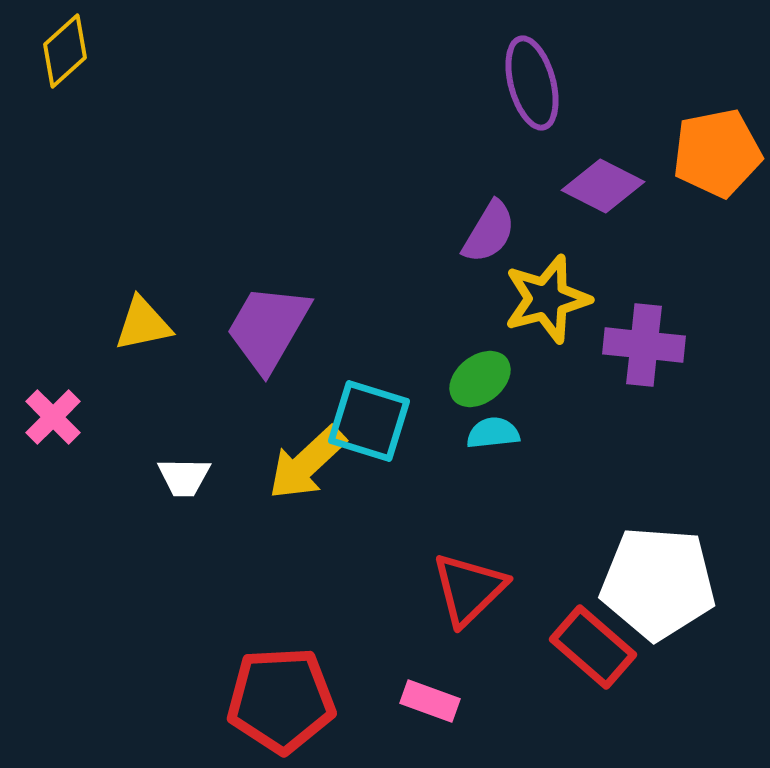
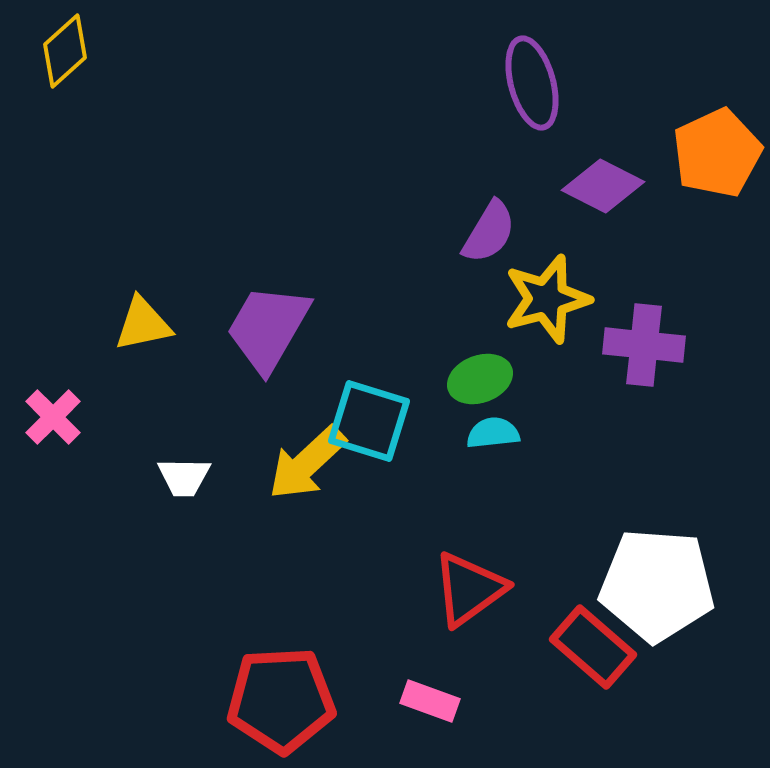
orange pentagon: rotated 14 degrees counterclockwise
green ellipse: rotated 18 degrees clockwise
white pentagon: moved 1 px left, 2 px down
red triangle: rotated 8 degrees clockwise
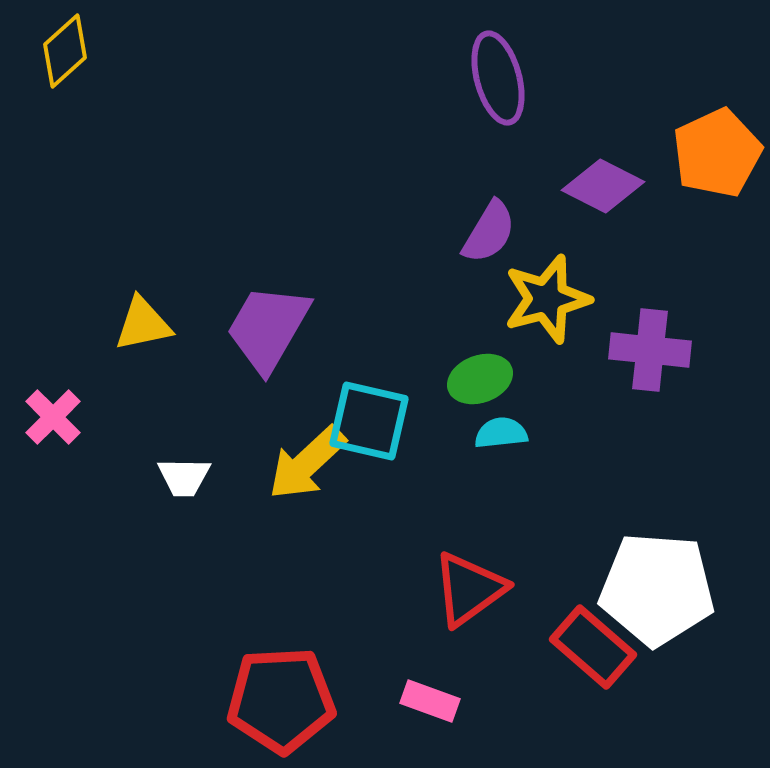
purple ellipse: moved 34 px left, 5 px up
purple cross: moved 6 px right, 5 px down
cyan square: rotated 4 degrees counterclockwise
cyan semicircle: moved 8 px right
white pentagon: moved 4 px down
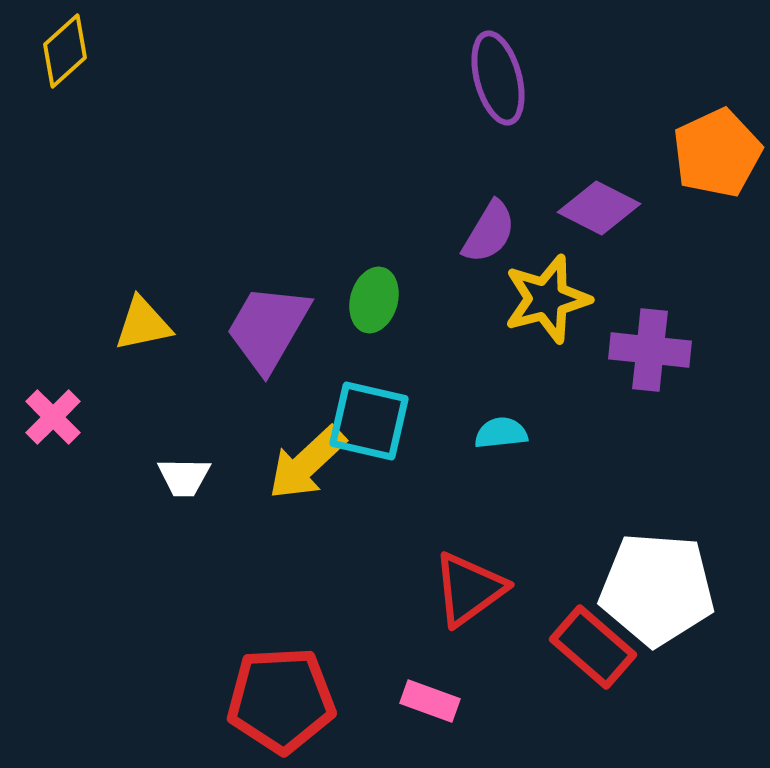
purple diamond: moved 4 px left, 22 px down
green ellipse: moved 106 px left, 79 px up; rotated 54 degrees counterclockwise
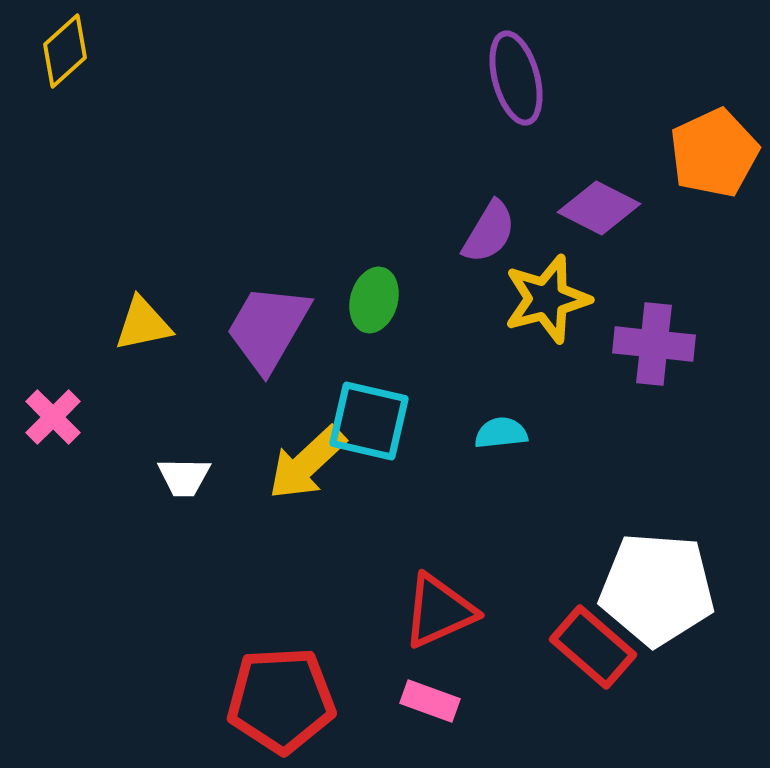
purple ellipse: moved 18 px right
orange pentagon: moved 3 px left
purple cross: moved 4 px right, 6 px up
red triangle: moved 30 px left, 22 px down; rotated 12 degrees clockwise
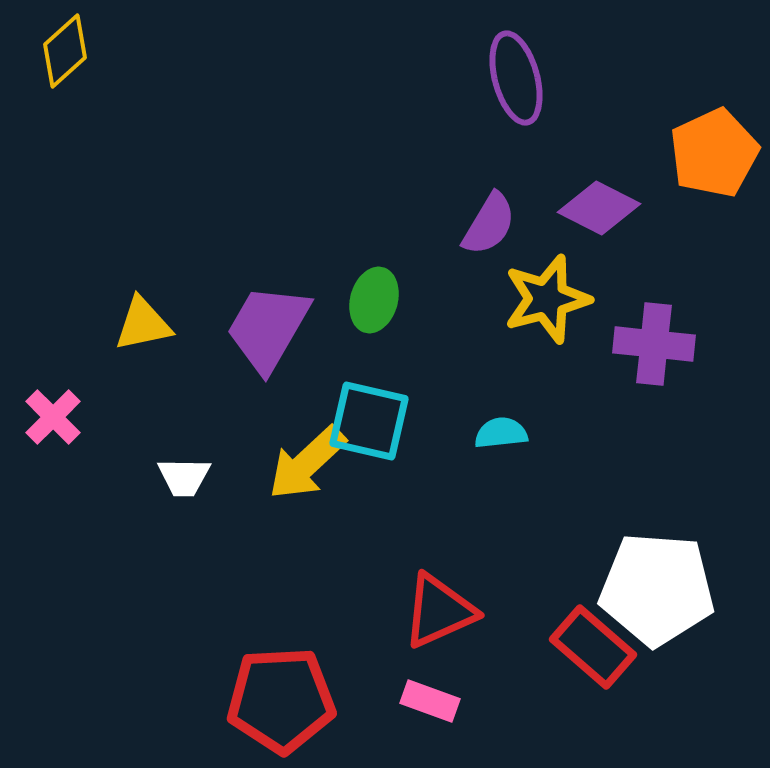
purple semicircle: moved 8 px up
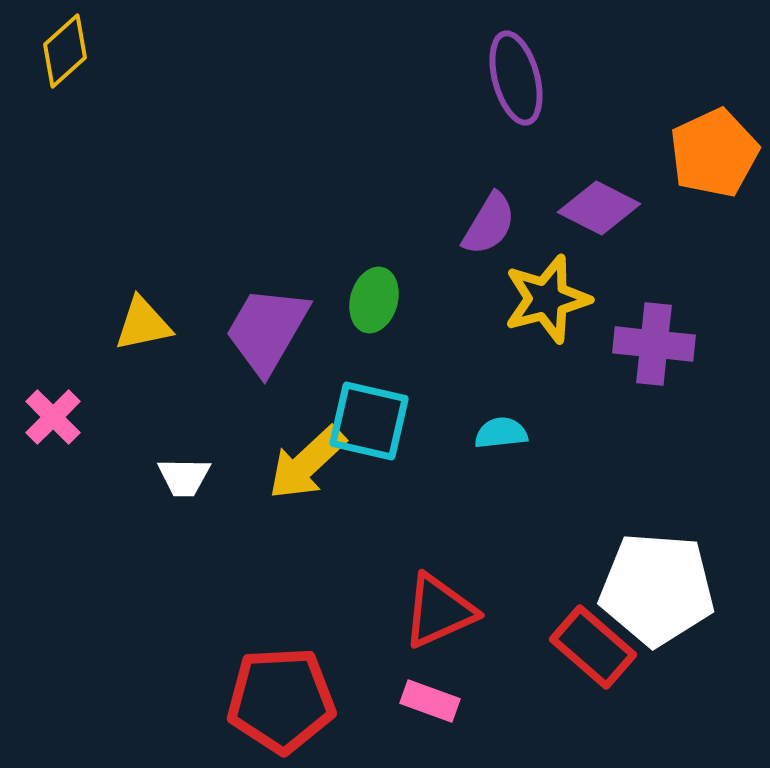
purple trapezoid: moved 1 px left, 2 px down
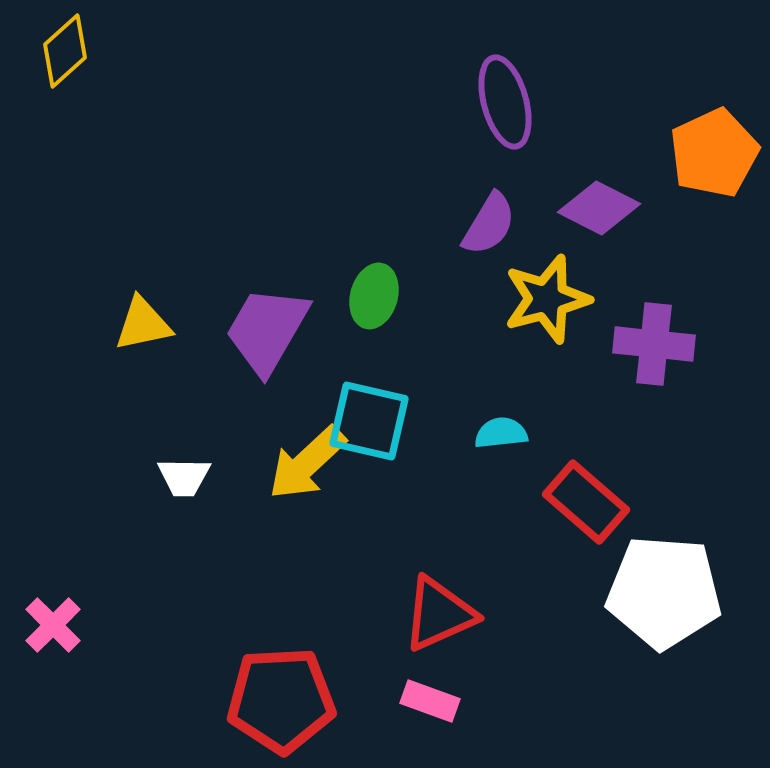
purple ellipse: moved 11 px left, 24 px down
green ellipse: moved 4 px up
pink cross: moved 208 px down
white pentagon: moved 7 px right, 3 px down
red triangle: moved 3 px down
red rectangle: moved 7 px left, 145 px up
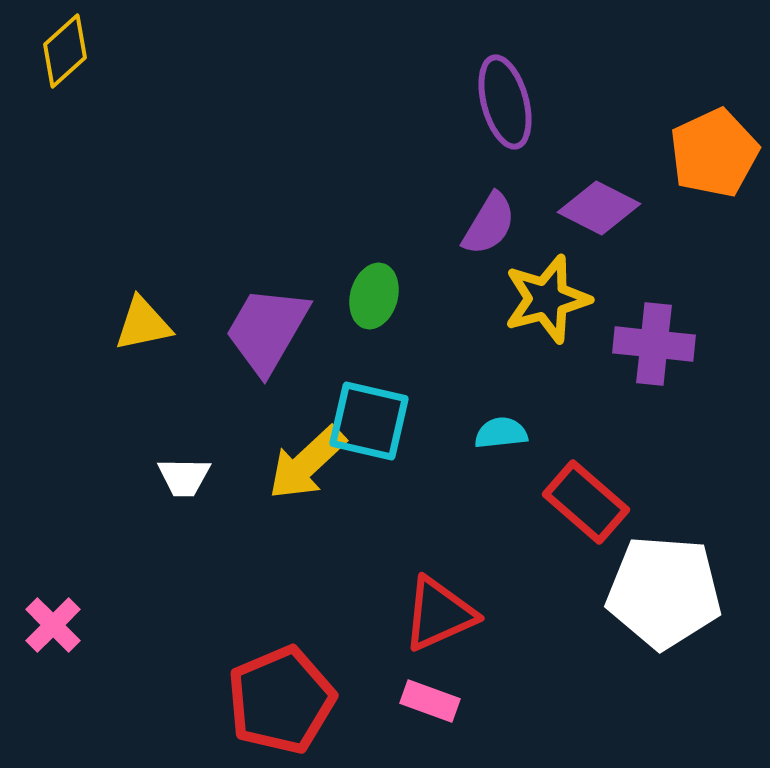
red pentagon: rotated 20 degrees counterclockwise
